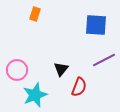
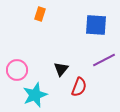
orange rectangle: moved 5 px right
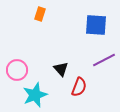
black triangle: rotated 21 degrees counterclockwise
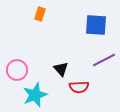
red semicircle: rotated 66 degrees clockwise
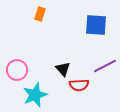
purple line: moved 1 px right, 6 px down
black triangle: moved 2 px right
red semicircle: moved 2 px up
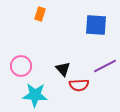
pink circle: moved 4 px right, 4 px up
cyan star: rotated 25 degrees clockwise
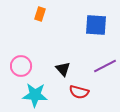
red semicircle: moved 7 px down; rotated 18 degrees clockwise
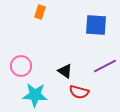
orange rectangle: moved 2 px up
black triangle: moved 2 px right, 2 px down; rotated 14 degrees counterclockwise
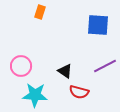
blue square: moved 2 px right
